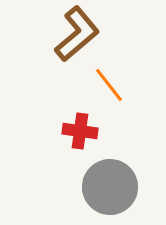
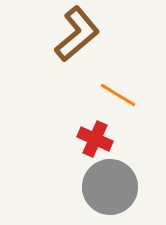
orange line: moved 9 px right, 10 px down; rotated 21 degrees counterclockwise
red cross: moved 15 px right, 8 px down; rotated 16 degrees clockwise
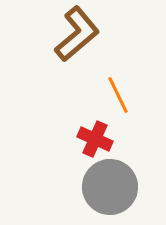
orange line: rotated 33 degrees clockwise
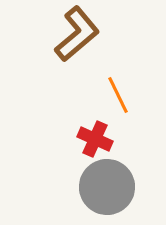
gray circle: moved 3 px left
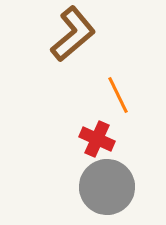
brown L-shape: moved 4 px left
red cross: moved 2 px right
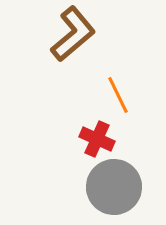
gray circle: moved 7 px right
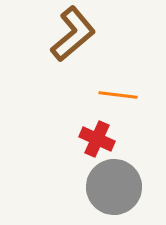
orange line: rotated 57 degrees counterclockwise
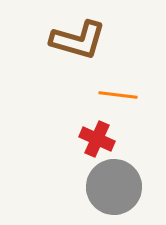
brown L-shape: moved 5 px right, 6 px down; rotated 56 degrees clockwise
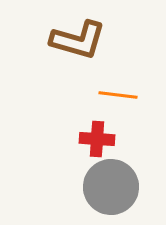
red cross: rotated 20 degrees counterclockwise
gray circle: moved 3 px left
